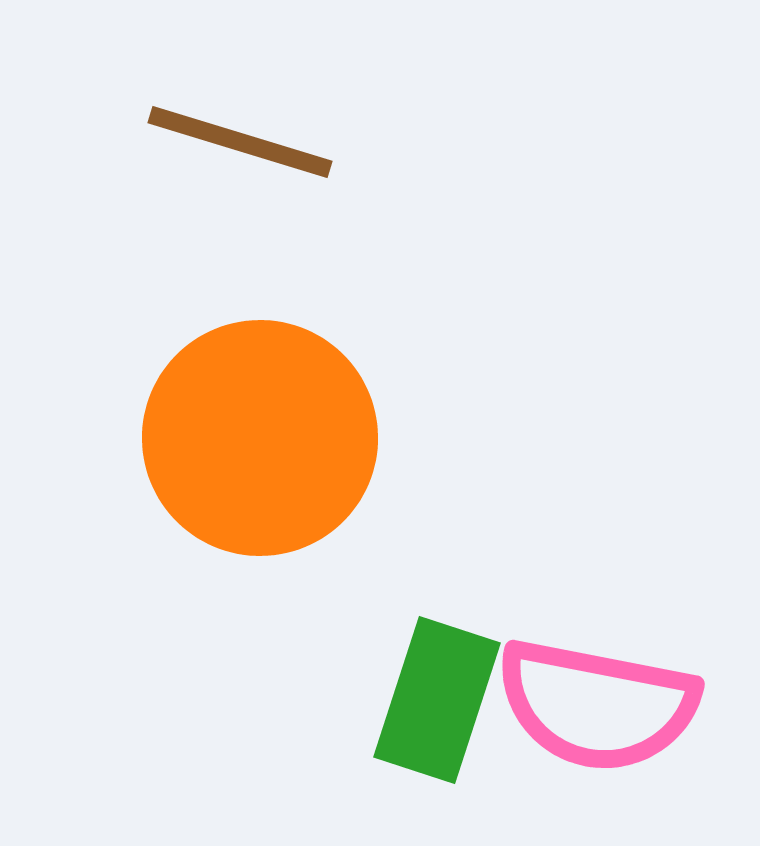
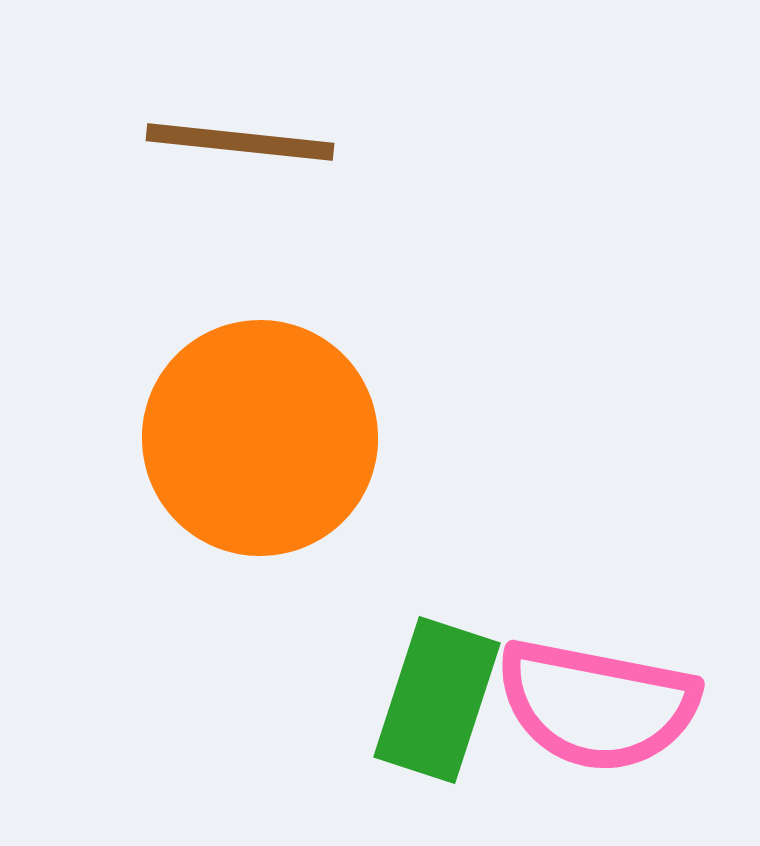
brown line: rotated 11 degrees counterclockwise
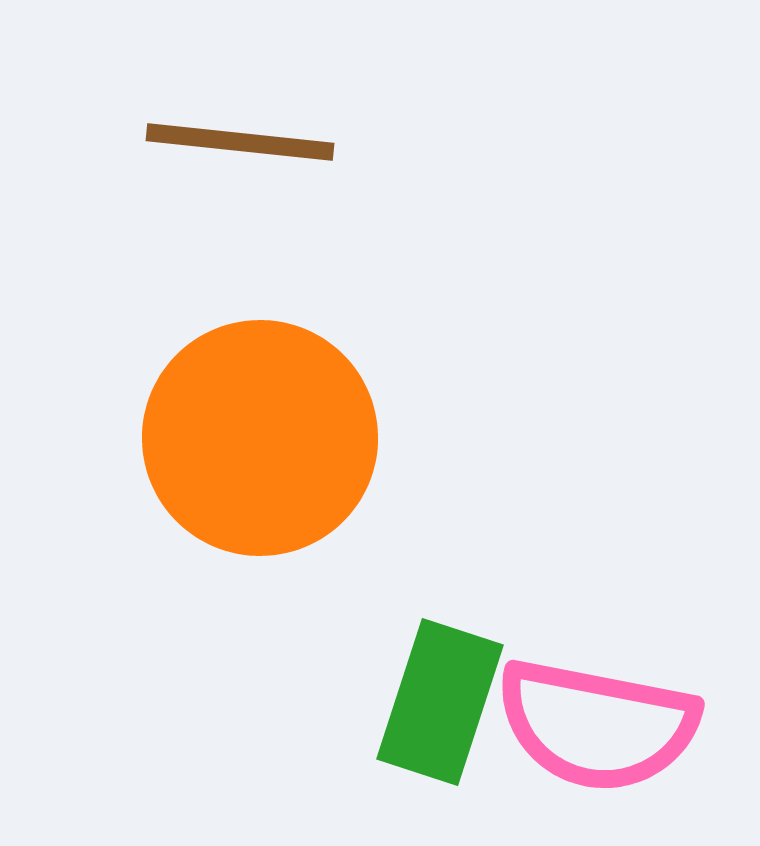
green rectangle: moved 3 px right, 2 px down
pink semicircle: moved 20 px down
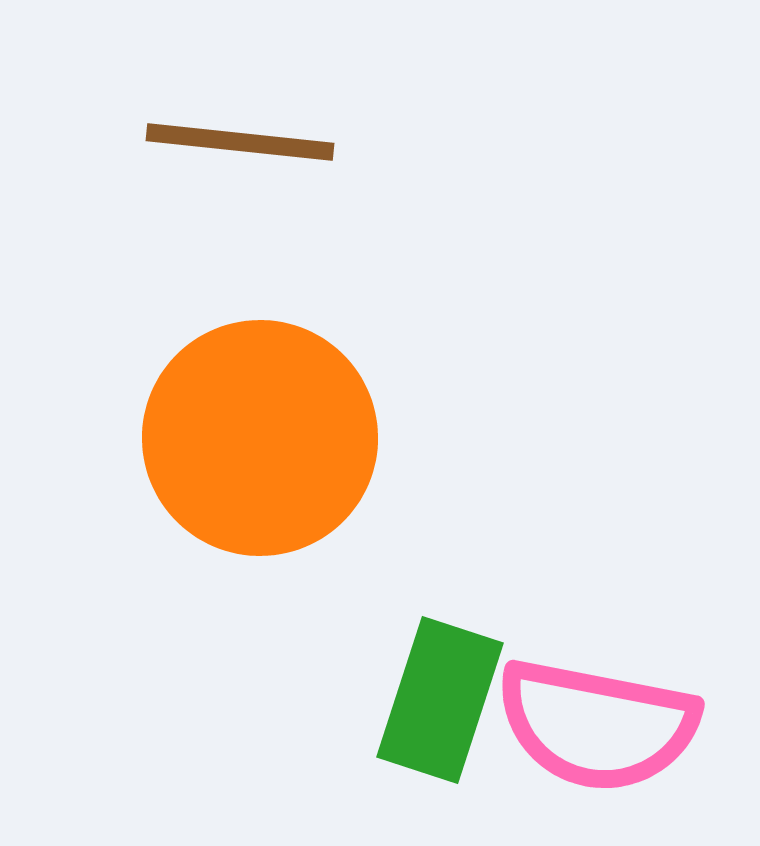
green rectangle: moved 2 px up
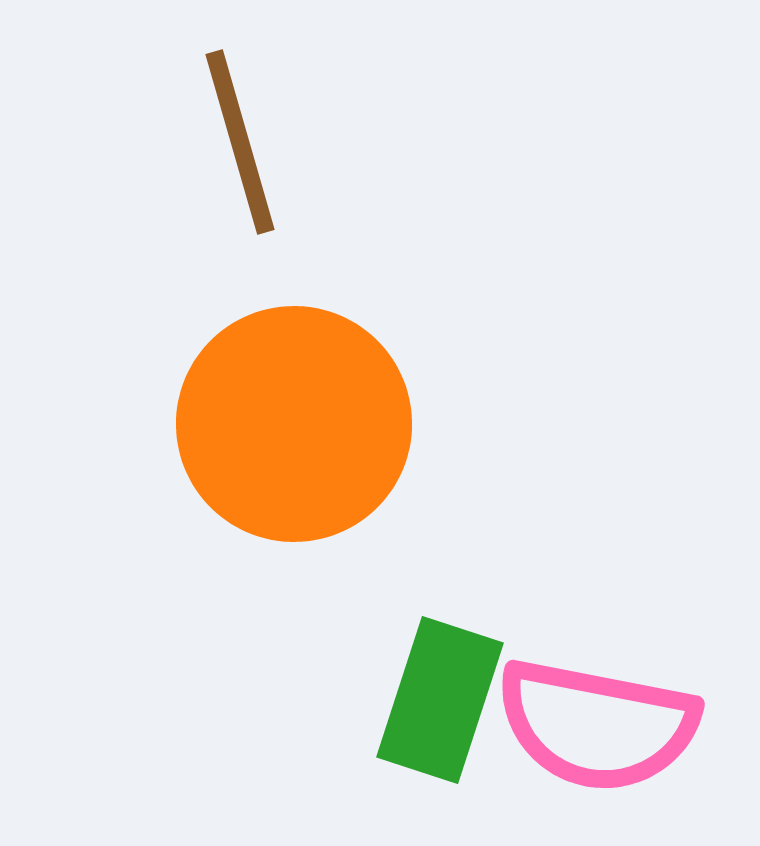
brown line: rotated 68 degrees clockwise
orange circle: moved 34 px right, 14 px up
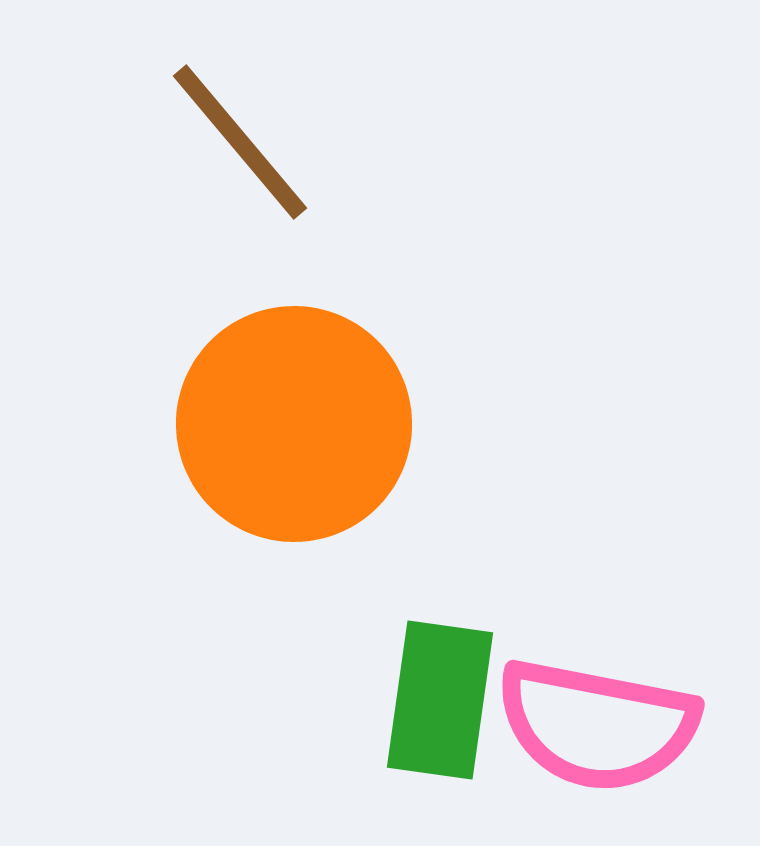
brown line: rotated 24 degrees counterclockwise
green rectangle: rotated 10 degrees counterclockwise
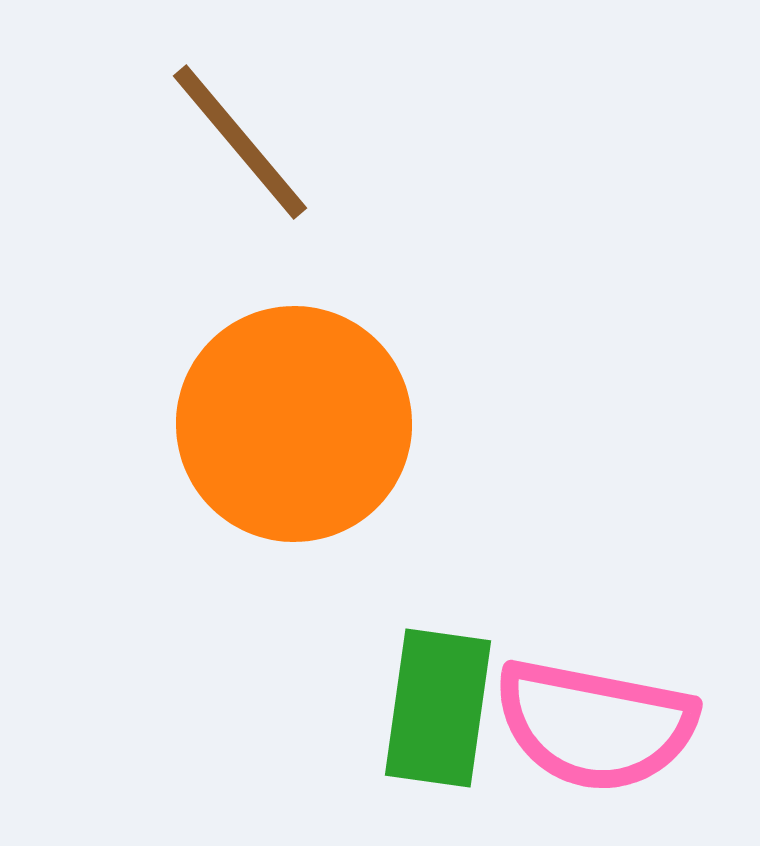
green rectangle: moved 2 px left, 8 px down
pink semicircle: moved 2 px left
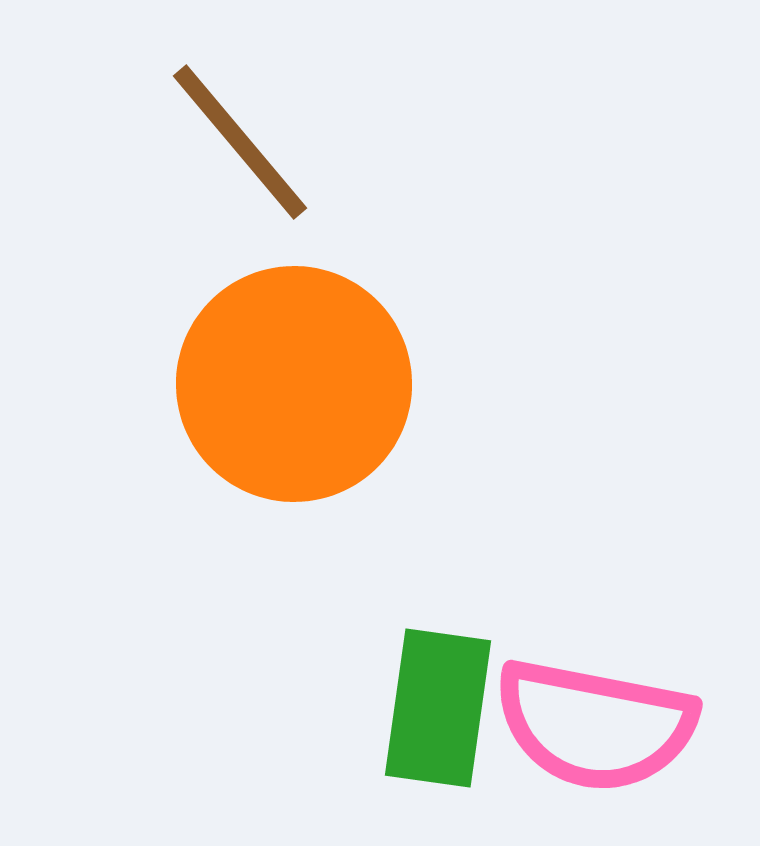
orange circle: moved 40 px up
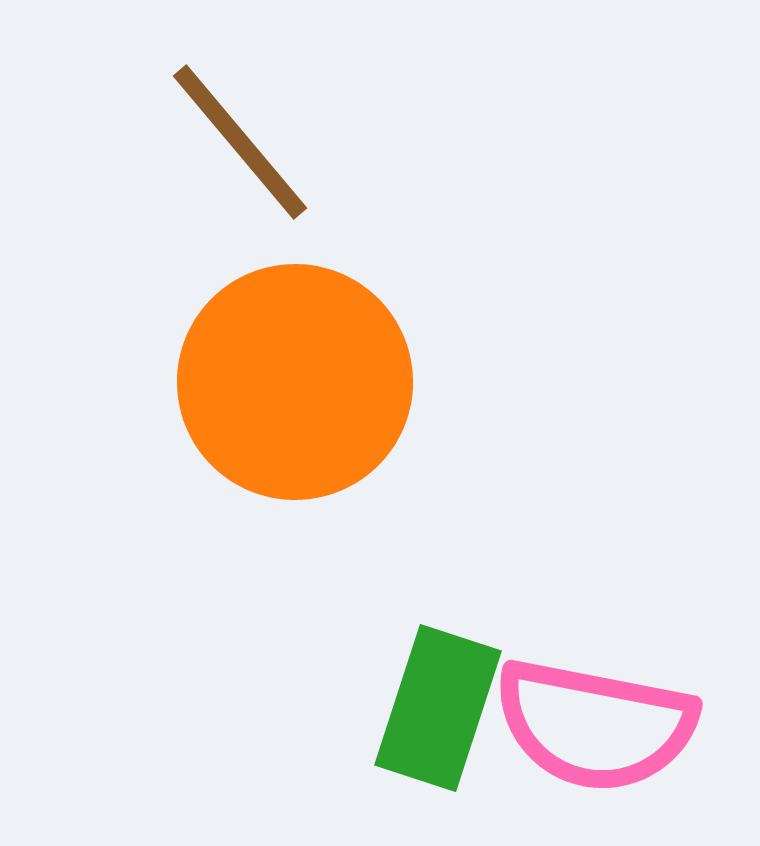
orange circle: moved 1 px right, 2 px up
green rectangle: rotated 10 degrees clockwise
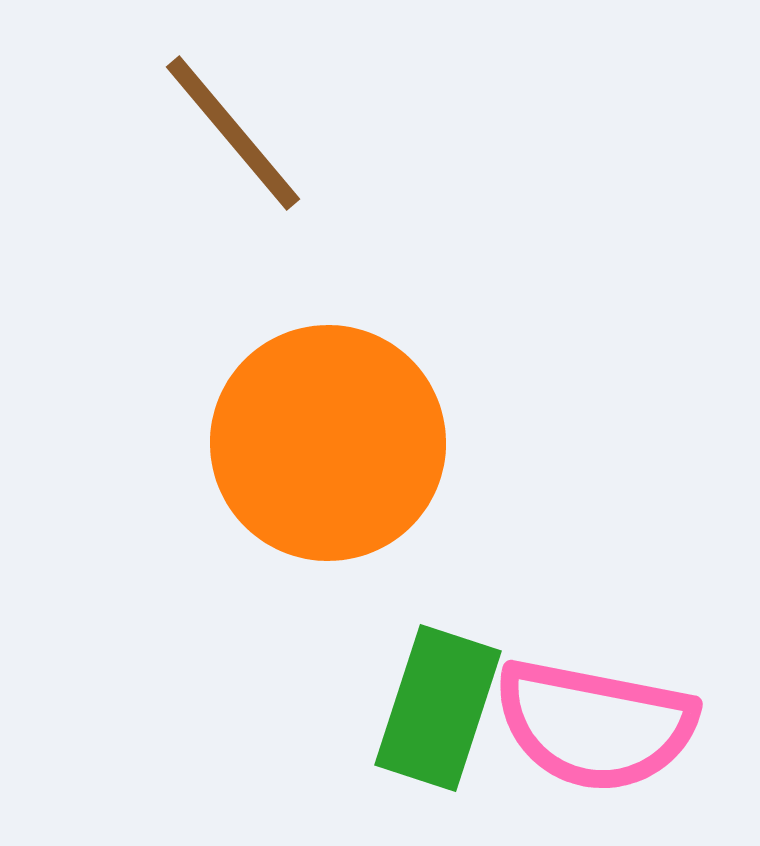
brown line: moved 7 px left, 9 px up
orange circle: moved 33 px right, 61 px down
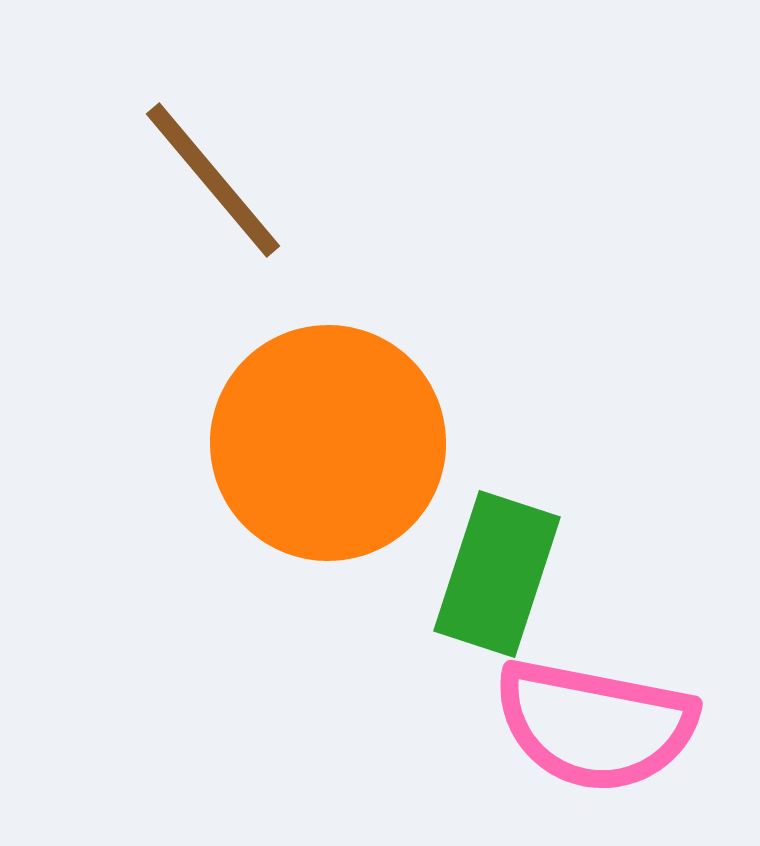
brown line: moved 20 px left, 47 px down
green rectangle: moved 59 px right, 134 px up
